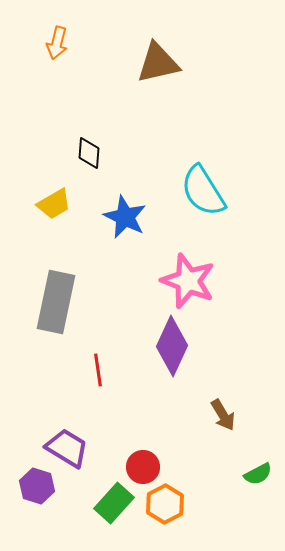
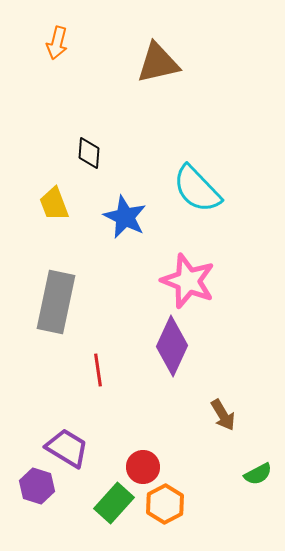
cyan semicircle: moved 6 px left, 2 px up; rotated 12 degrees counterclockwise
yellow trapezoid: rotated 99 degrees clockwise
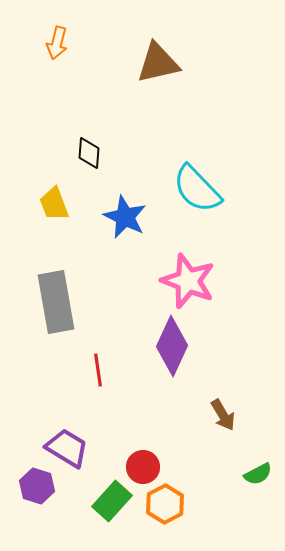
gray rectangle: rotated 22 degrees counterclockwise
green rectangle: moved 2 px left, 2 px up
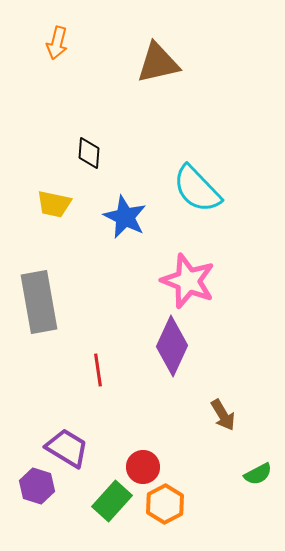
yellow trapezoid: rotated 57 degrees counterclockwise
gray rectangle: moved 17 px left
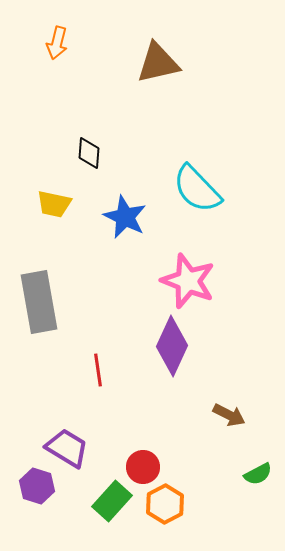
brown arrow: moved 6 px right; rotated 32 degrees counterclockwise
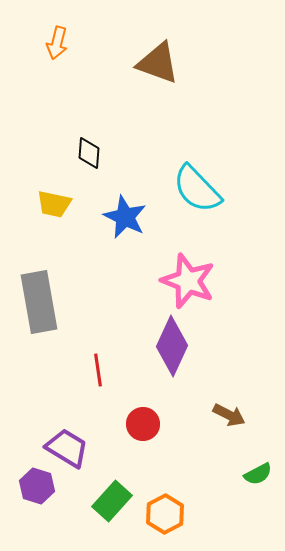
brown triangle: rotated 33 degrees clockwise
red circle: moved 43 px up
orange hexagon: moved 10 px down
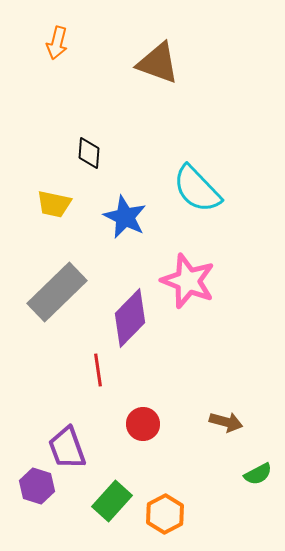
gray rectangle: moved 18 px right, 10 px up; rotated 56 degrees clockwise
purple diamond: moved 42 px left, 28 px up; rotated 20 degrees clockwise
brown arrow: moved 3 px left, 7 px down; rotated 12 degrees counterclockwise
purple trapezoid: rotated 141 degrees counterclockwise
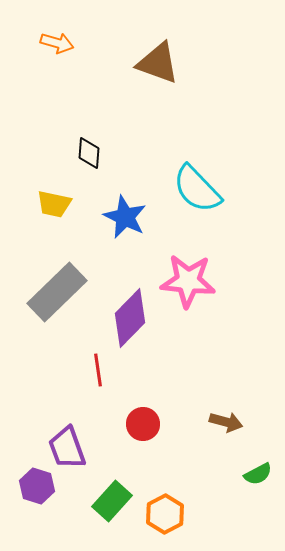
orange arrow: rotated 88 degrees counterclockwise
pink star: rotated 16 degrees counterclockwise
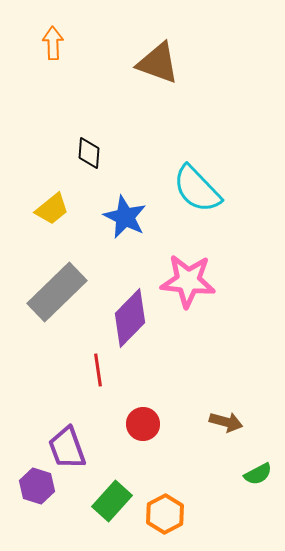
orange arrow: moved 4 px left; rotated 108 degrees counterclockwise
yellow trapezoid: moved 2 px left, 5 px down; rotated 51 degrees counterclockwise
